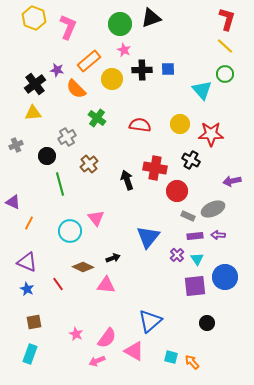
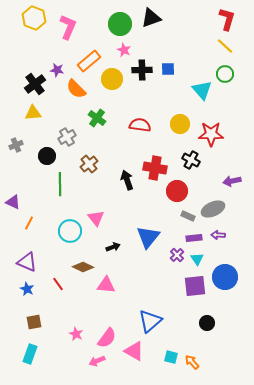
green line at (60, 184): rotated 15 degrees clockwise
purple rectangle at (195, 236): moved 1 px left, 2 px down
black arrow at (113, 258): moved 11 px up
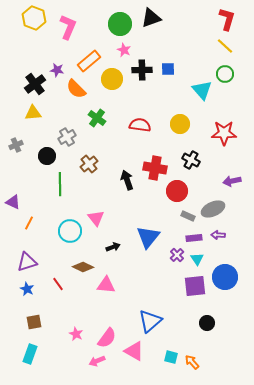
red star at (211, 134): moved 13 px right, 1 px up
purple triangle at (27, 262): rotated 40 degrees counterclockwise
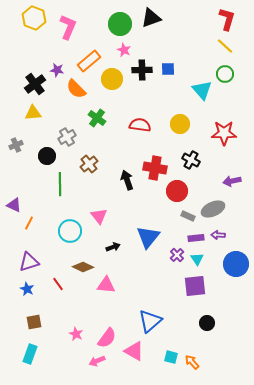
purple triangle at (13, 202): moved 1 px right, 3 px down
pink triangle at (96, 218): moved 3 px right, 2 px up
purple rectangle at (194, 238): moved 2 px right
purple triangle at (27, 262): moved 2 px right
blue circle at (225, 277): moved 11 px right, 13 px up
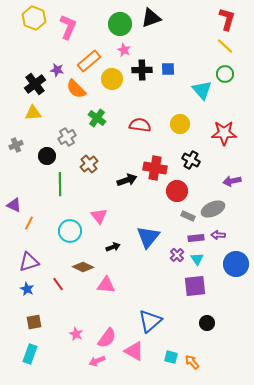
black arrow at (127, 180): rotated 90 degrees clockwise
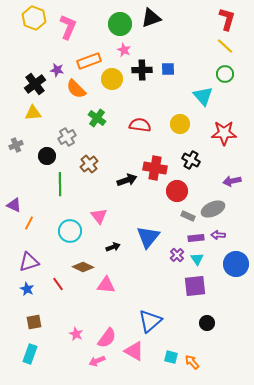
orange rectangle at (89, 61): rotated 20 degrees clockwise
cyan triangle at (202, 90): moved 1 px right, 6 px down
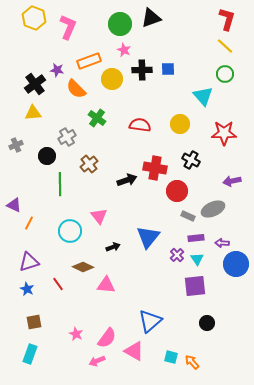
purple arrow at (218, 235): moved 4 px right, 8 px down
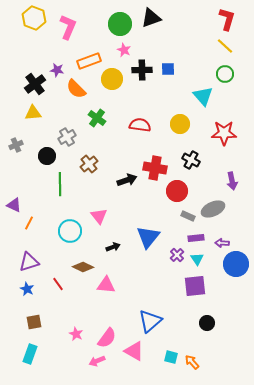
purple arrow at (232, 181): rotated 90 degrees counterclockwise
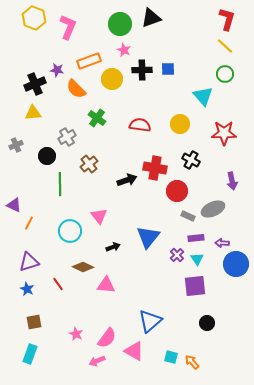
black cross at (35, 84): rotated 15 degrees clockwise
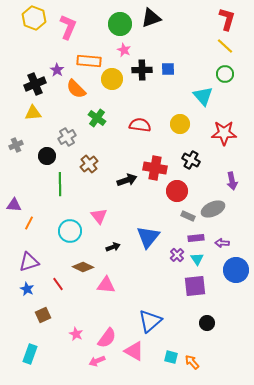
orange rectangle at (89, 61): rotated 25 degrees clockwise
purple star at (57, 70): rotated 24 degrees clockwise
purple triangle at (14, 205): rotated 21 degrees counterclockwise
blue circle at (236, 264): moved 6 px down
brown square at (34, 322): moved 9 px right, 7 px up; rotated 14 degrees counterclockwise
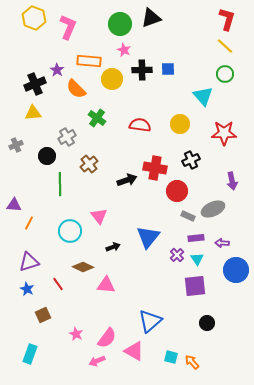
black cross at (191, 160): rotated 36 degrees clockwise
